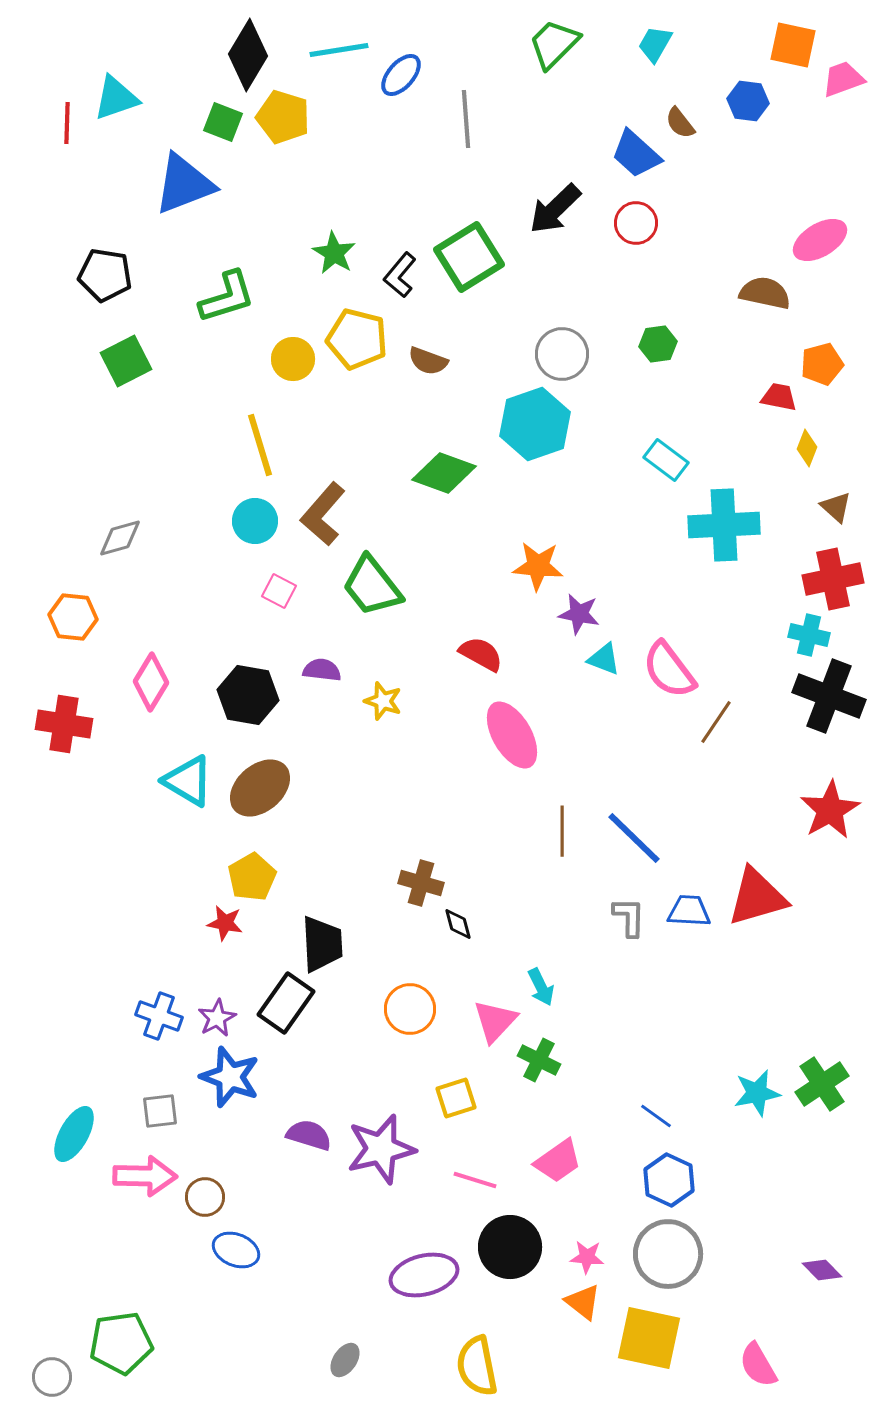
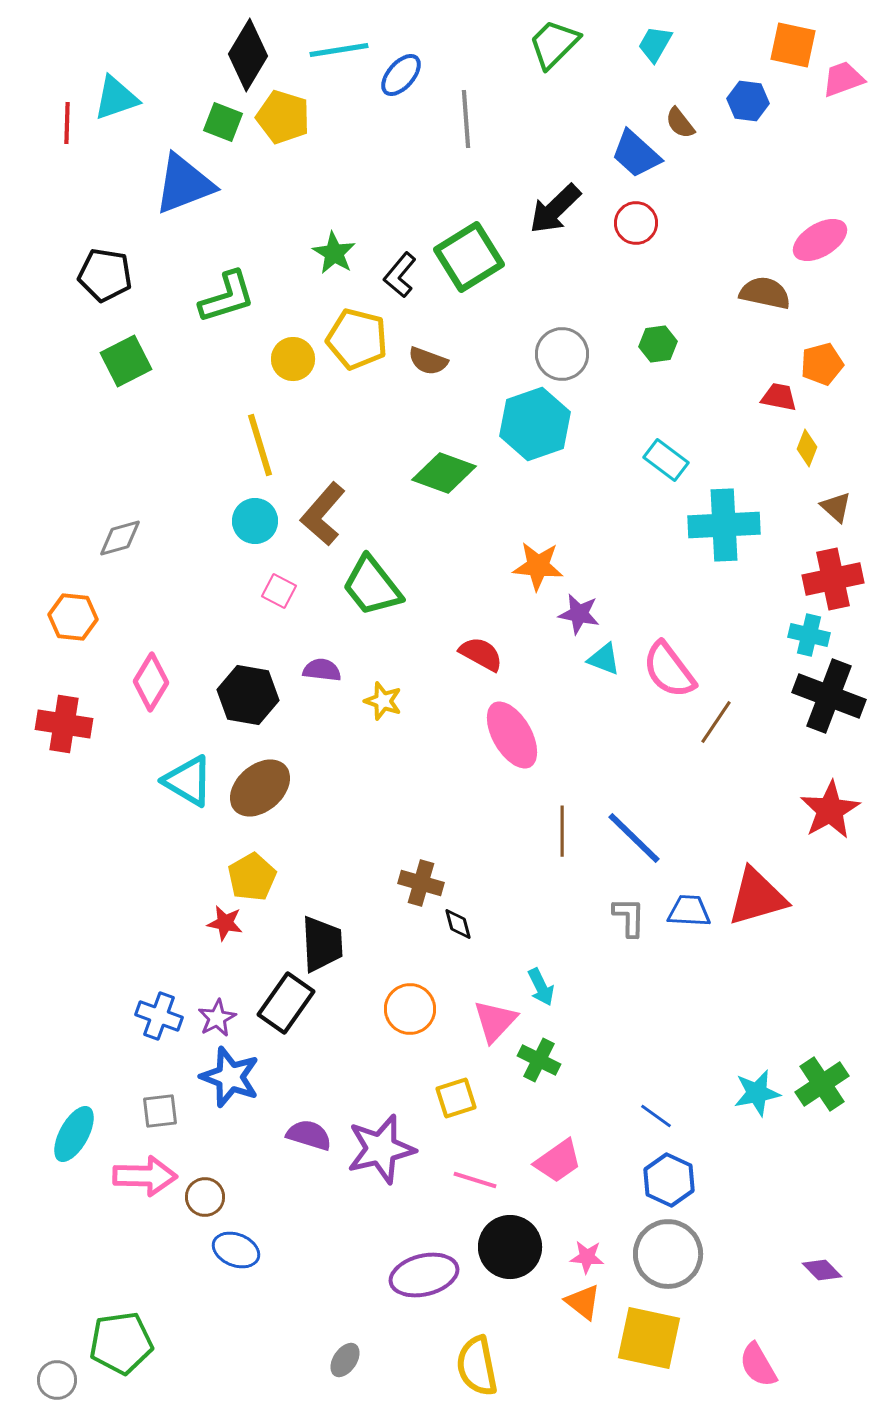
gray circle at (52, 1377): moved 5 px right, 3 px down
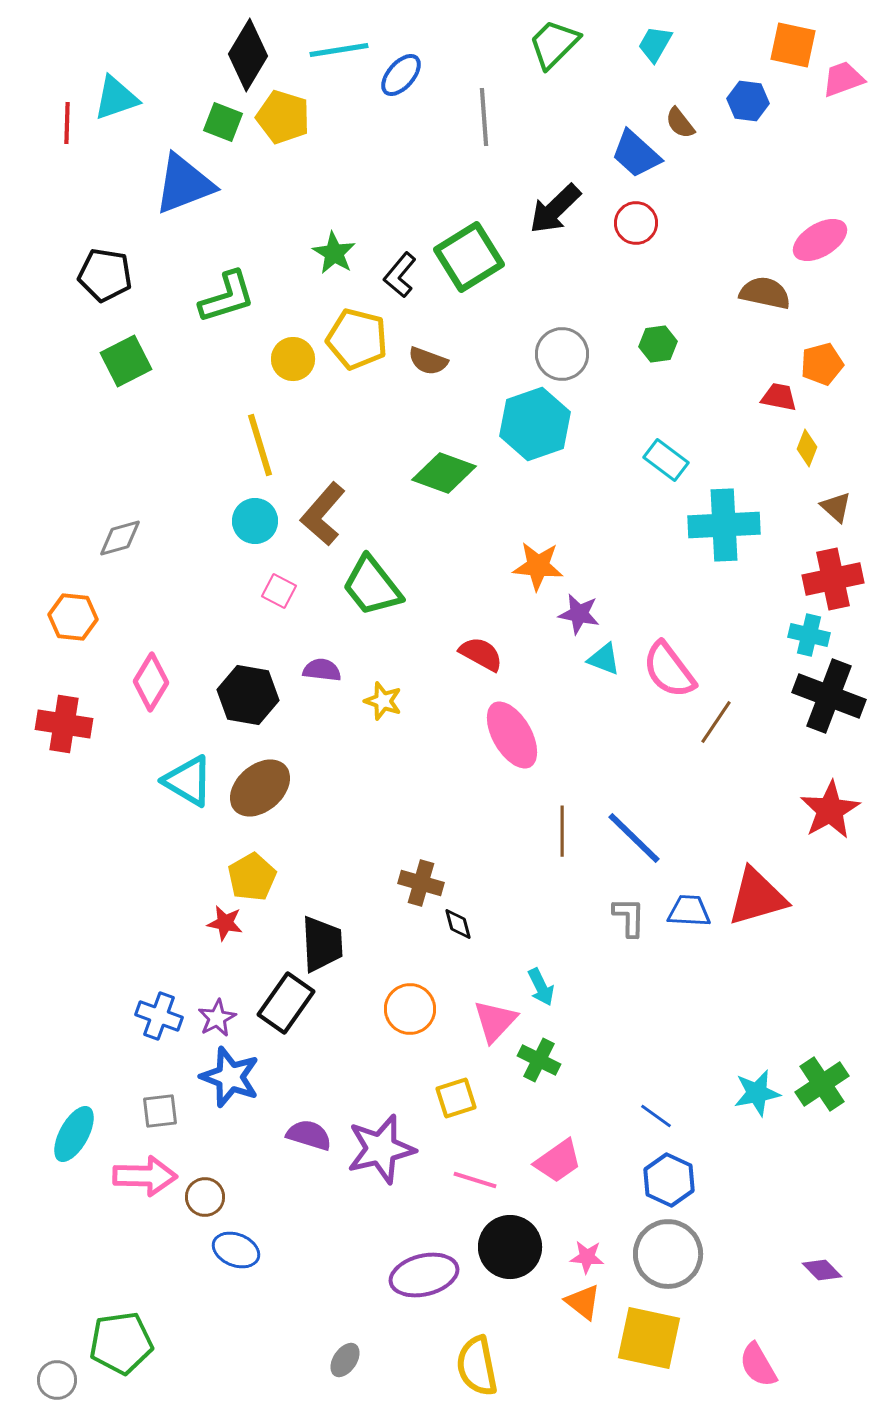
gray line at (466, 119): moved 18 px right, 2 px up
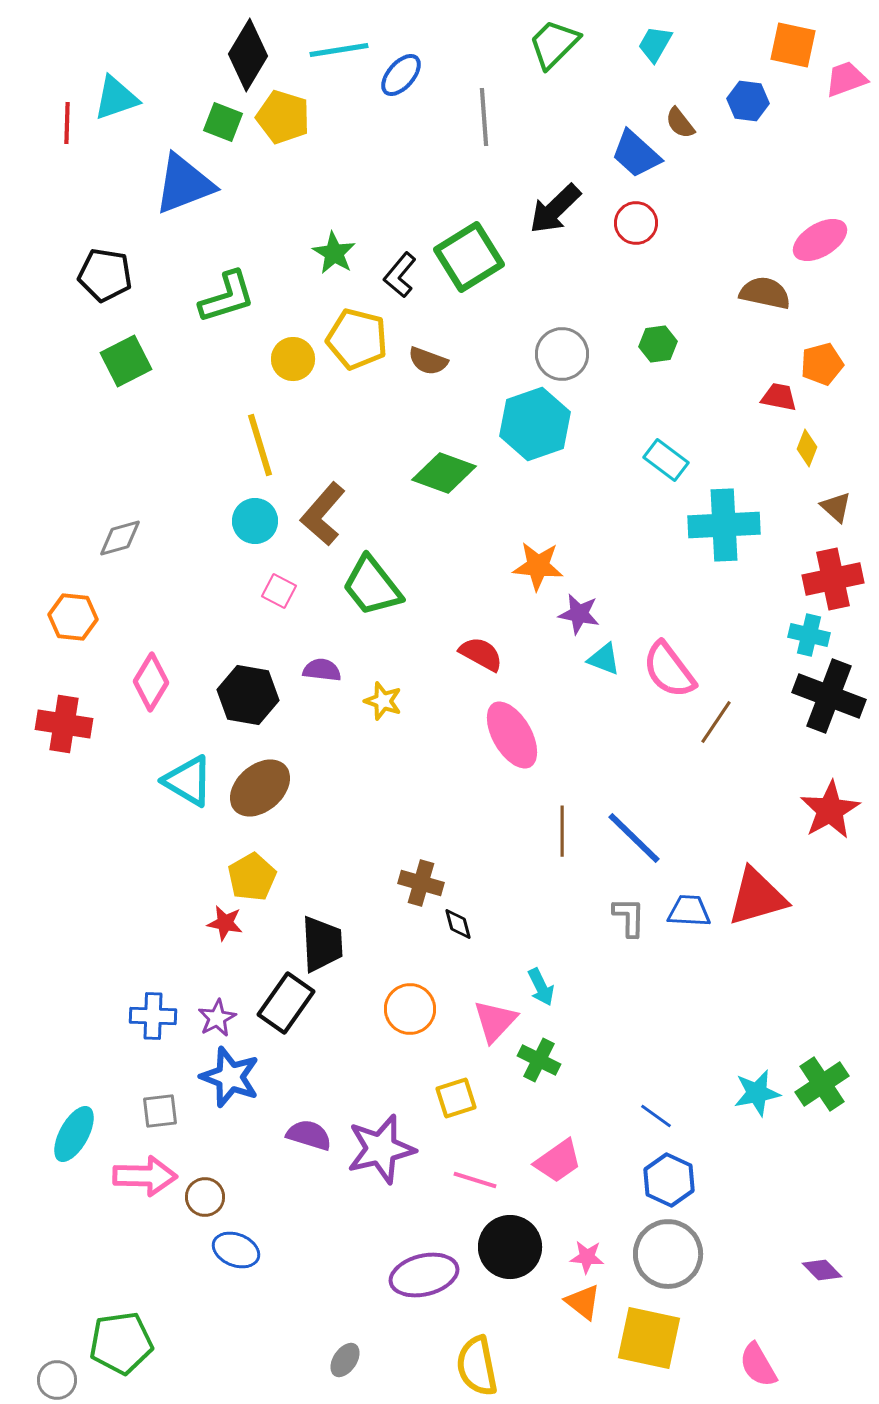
pink trapezoid at (843, 79): moved 3 px right
blue cross at (159, 1016): moved 6 px left; rotated 18 degrees counterclockwise
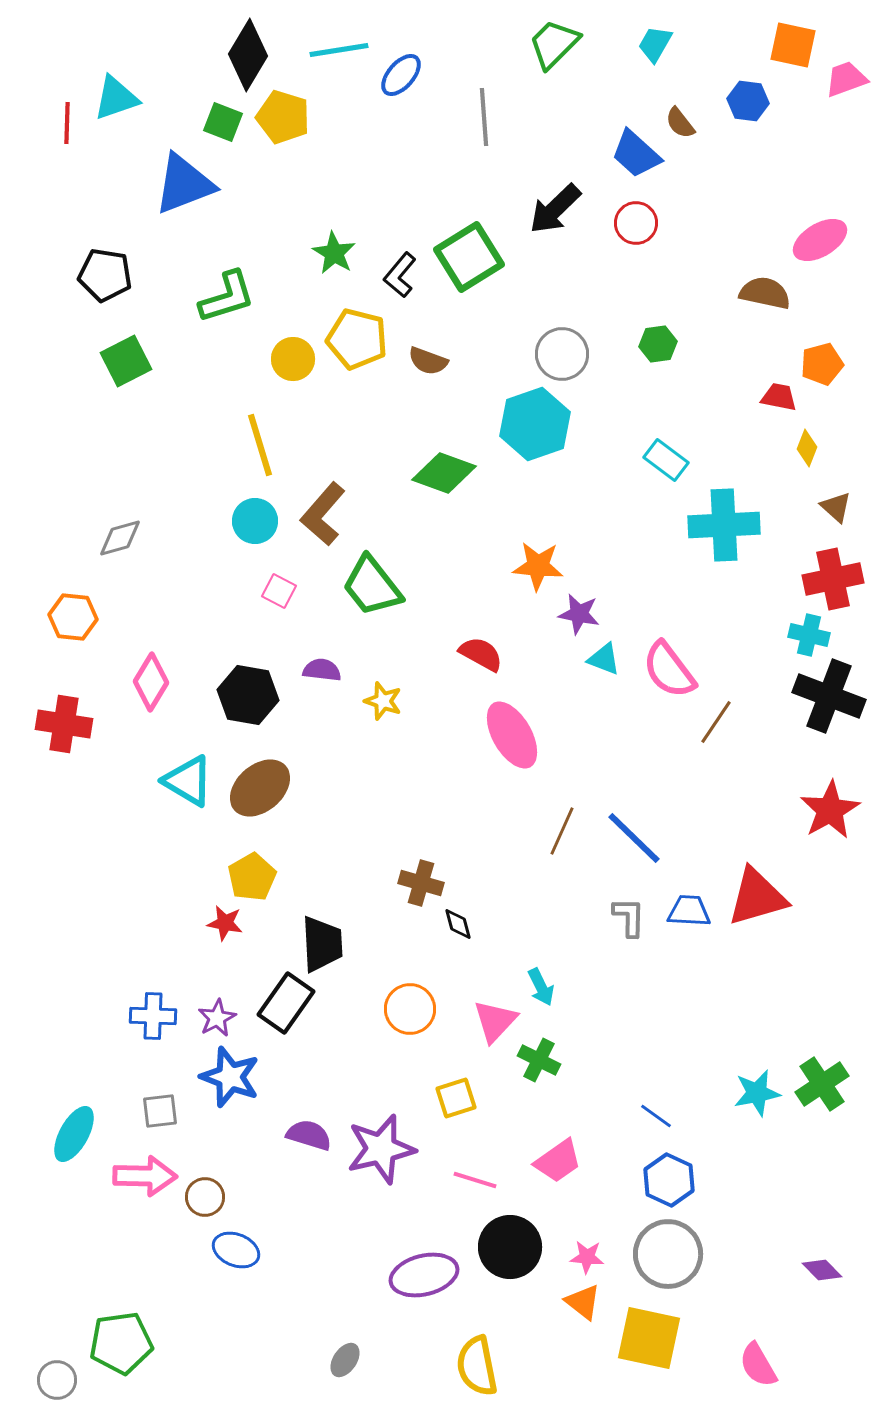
brown line at (562, 831): rotated 24 degrees clockwise
